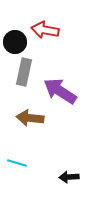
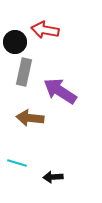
black arrow: moved 16 px left
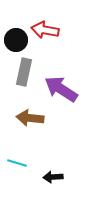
black circle: moved 1 px right, 2 px up
purple arrow: moved 1 px right, 2 px up
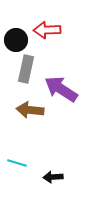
red arrow: moved 2 px right; rotated 12 degrees counterclockwise
gray rectangle: moved 2 px right, 3 px up
brown arrow: moved 8 px up
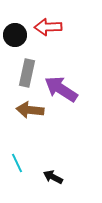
red arrow: moved 1 px right, 3 px up
black circle: moved 1 px left, 5 px up
gray rectangle: moved 1 px right, 4 px down
cyan line: rotated 48 degrees clockwise
black arrow: rotated 30 degrees clockwise
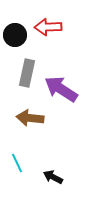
brown arrow: moved 8 px down
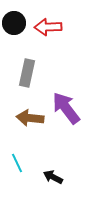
black circle: moved 1 px left, 12 px up
purple arrow: moved 5 px right, 19 px down; rotated 20 degrees clockwise
